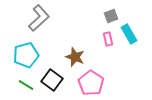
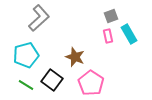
pink rectangle: moved 3 px up
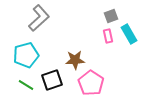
brown star: moved 3 px down; rotated 24 degrees counterclockwise
black square: rotated 35 degrees clockwise
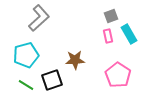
pink pentagon: moved 27 px right, 8 px up
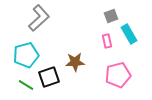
pink rectangle: moved 1 px left, 5 px down
brown star: moved 2 px down
pink pentagon: rotated 25 degrees clockwise
black square: moved 3 px left, 3 px up
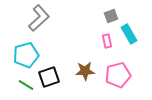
brown star: moved 10 px right, 9 px down
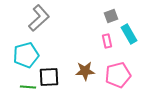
black square: rotated 15 degrees clockwise
green line: moved 2 px right, 2 px down; rotated 28 degrees counterclockwise
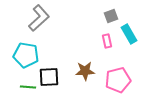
cyan pentagon: rotated 25 degrees clockwise
pink pentagon: moved 5 px down
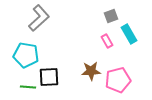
pink rectangle: rotated 16 degrees counterclockwise
brown star: moved 6 px right
